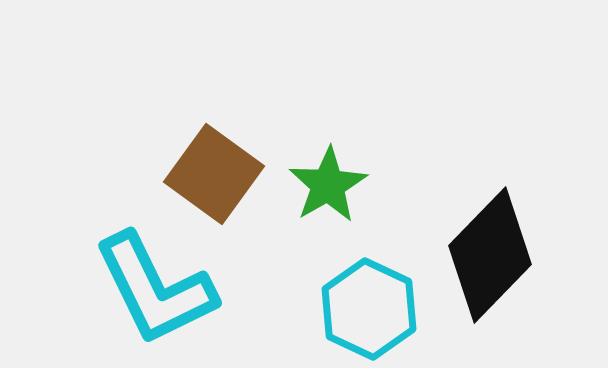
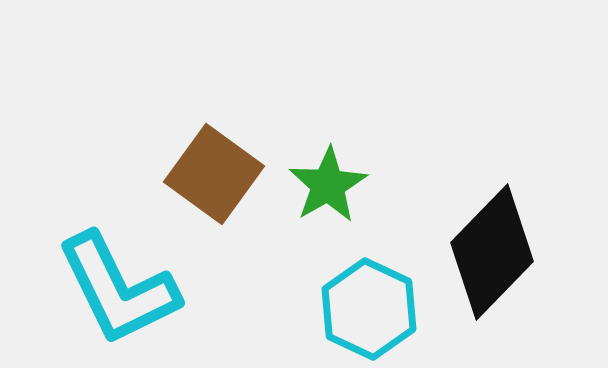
black diamond: moved 2 px right, 3 px up
cyan L-shape: moved 37 px left
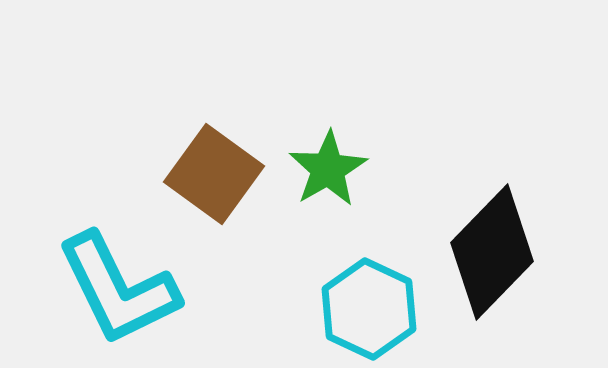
green star: moved 16 px up
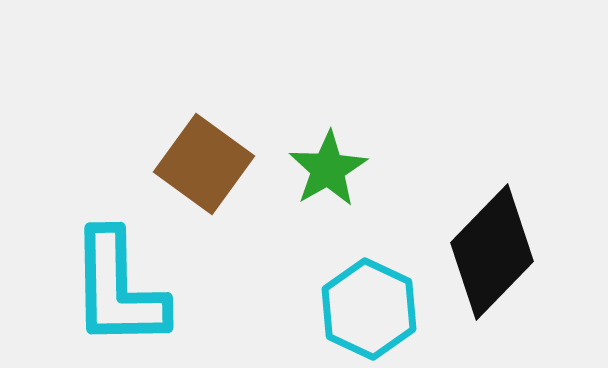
brown square: moved 10 px left, 10 px up
cyan L-shape: rotated 25 degrees clockwise
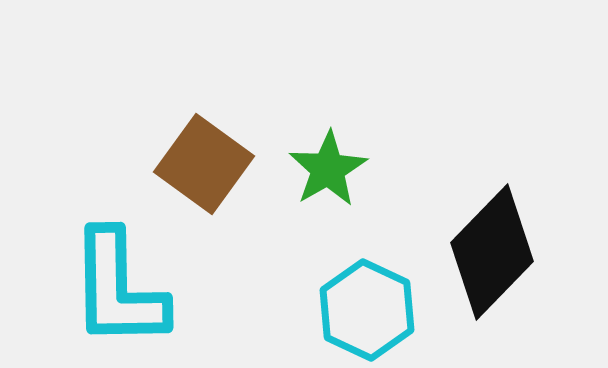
cyan hexagon: moved 2 px left, 1 px down
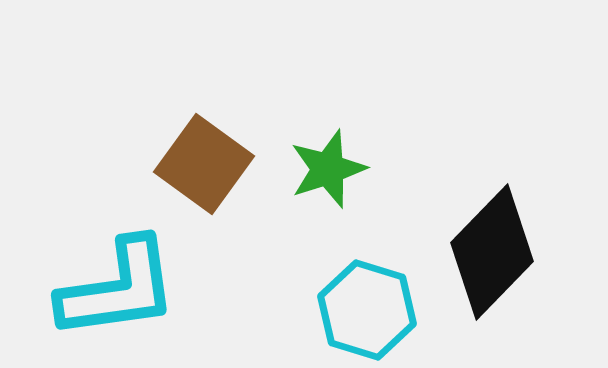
green star: rotated 12 degrees clockwise
cyan L-shape: rotated 97 degrees counterclockwise
cyan hexagon: rotated 8 degrees counterclockwise
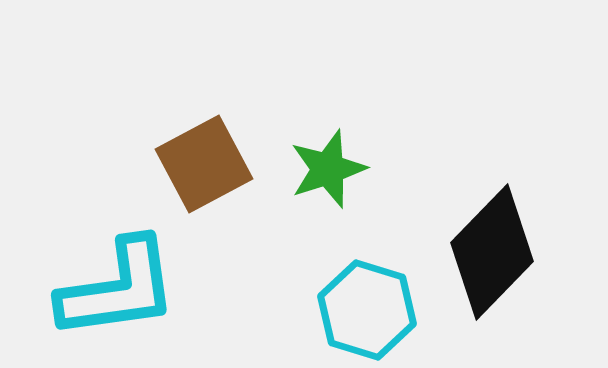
brown square: rotated 26 degrees clockwise
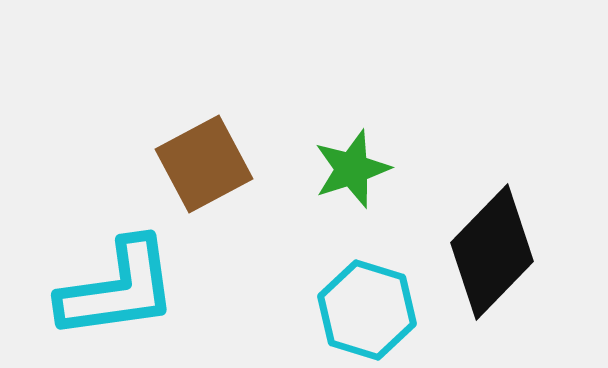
green star: moved 24 px right
